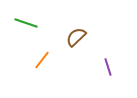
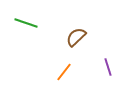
orange line: moved 22 px right, 12 px down
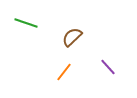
brown semicircle: moved 4 px left
purple line: rotated 24 degrees counterclockwise
